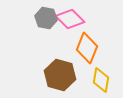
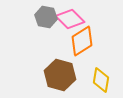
gray hexagon: moved 1 px up
orange diamond: moved 5 px left, 7 px up; rotated 36 degrees clockwise
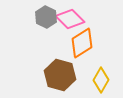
gray hexagon: rotated 15 degrees clockwise
orange diamond: moved 2 px down
yellow diamond: rotated 20 degrees clockwise
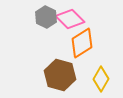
yellow diamond: moved 1 px up
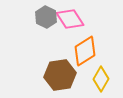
pink diamond: rotated 12 degrees clockwise
orange diamond: moved 3 px right, 8 px down
brown hexagon: rotated 24 degrees counterclockwise
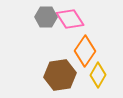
gray hexagon: rotated 25 degrees counterclockwise
orange diamond: rotated 24 degrees counterclockwise
yellow diamond: moved 3 px left, 4 px up
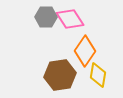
yellow diamond: rotated 20 degrees counterclockwise
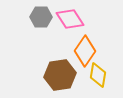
gray hexagon: moved 5 px left
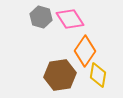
gray hexagon: rotated 15 degrees clockwise
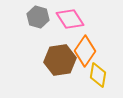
gray hexagon: moved 3 px left
brown hexagon: moved 15 px up
